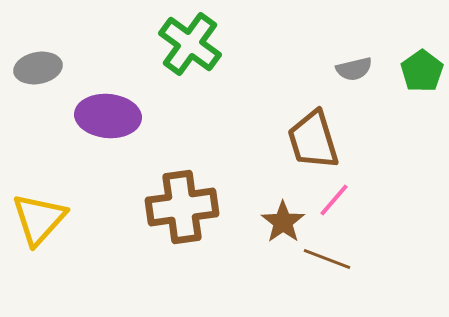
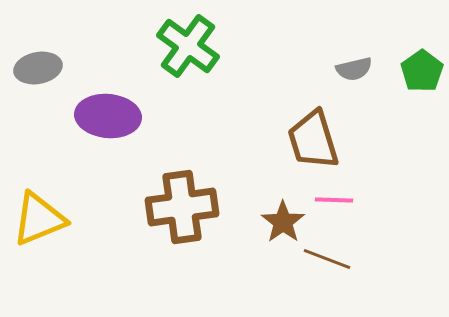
green cross: moved 2 px left, 2 px down
pink line: rotated 51 degrees clockwise
yellow triangle: rotated 26 degrees clockwise
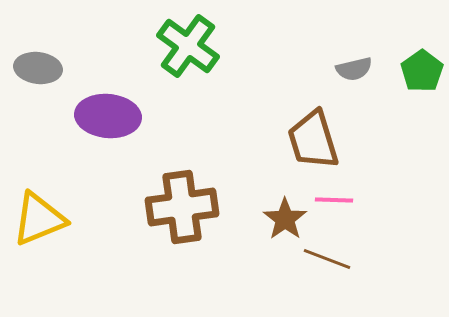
gray ellipse: rotated 18 degrees clockwise
brown star: moved 2 px right, 3 px up
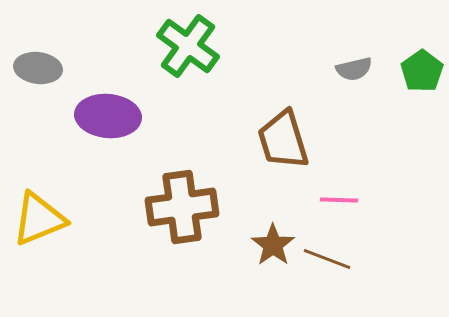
brown trapezoid: moved 30 px left
pink line: moved 5 px right
brown star: moved 12 px left, 26 px down
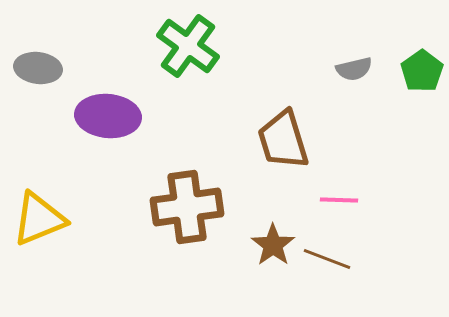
brown cross: moved 5 px right
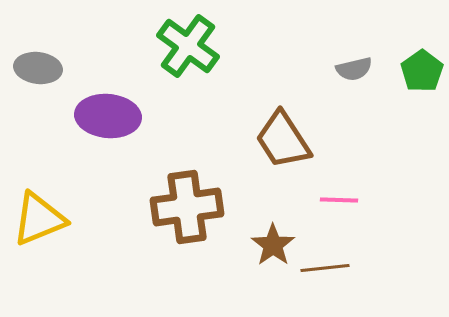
brown trapezoid: rotated 16 degrees counterclockwise
brown line: moved 2 px left, 9 px down; rotated 27 degrees counterclockwise
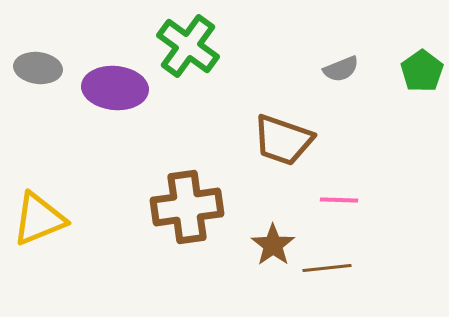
gray semicircle: moved 13 px left; rotated 9 degrees counterclockwise
purple ellipse: moved 7 px right, 28 px up
brown trapezoid: rotated 38 degrees counterclockwise
brown line: moved 2 px right
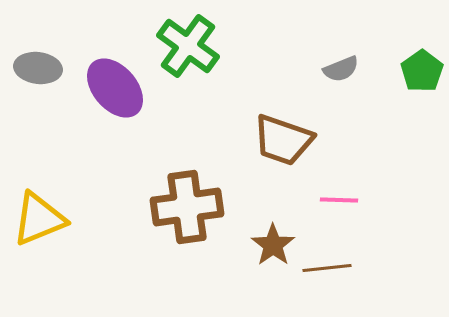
purple ellipse: rotated 44 degrees clockwise
